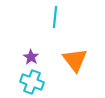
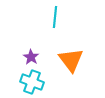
orange triangle: moved 4 px left
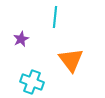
purple star: moved 10 px left, 18 px up; rotated 14 degrees clockwise
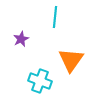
orange triangle: rotated 12 degrees clockwise
cyan cross: moved 8 px right, 1 px up
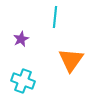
cyan cross: moved 17 px left
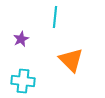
orange triangle: rotated 20 degrees counterclockwise
cyan cross: rotated 15 degrees counterclockwise
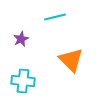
cyan line: rotated 70 degrees clockwise
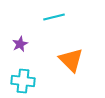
cyan line: moved 1 px left
purple star: moved 1 px left, 5 px down
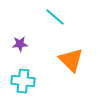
cyan line: moved 1 px right; rotated 55 degrees clockwise
purple star: rotated 21 degrees clockwise
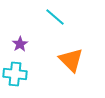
purple star: rotated 28 degrees counterclockwise
cyan cross: moved 8 px left, 7 px up
